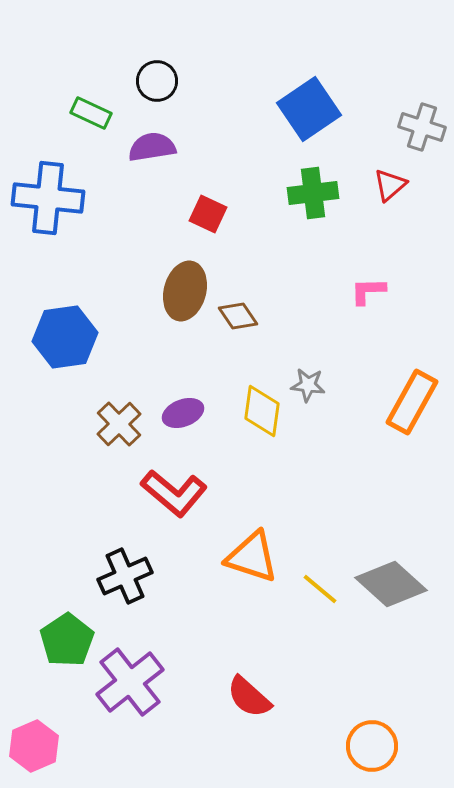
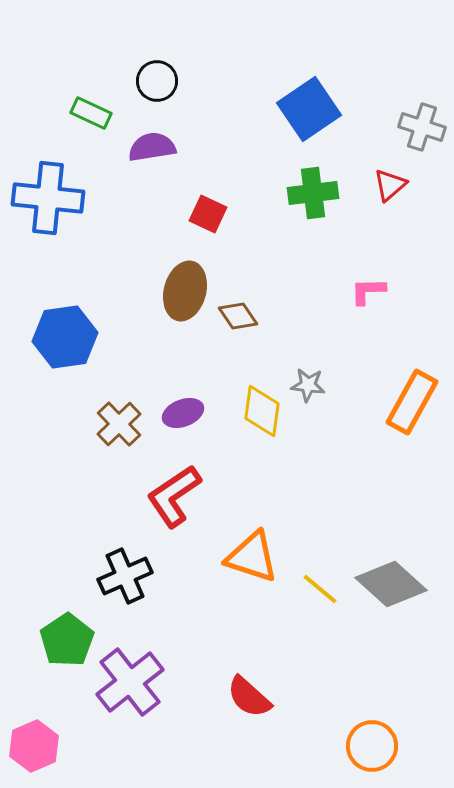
red L-shape: moved 3 px down; rotated 106 degrees clockwise
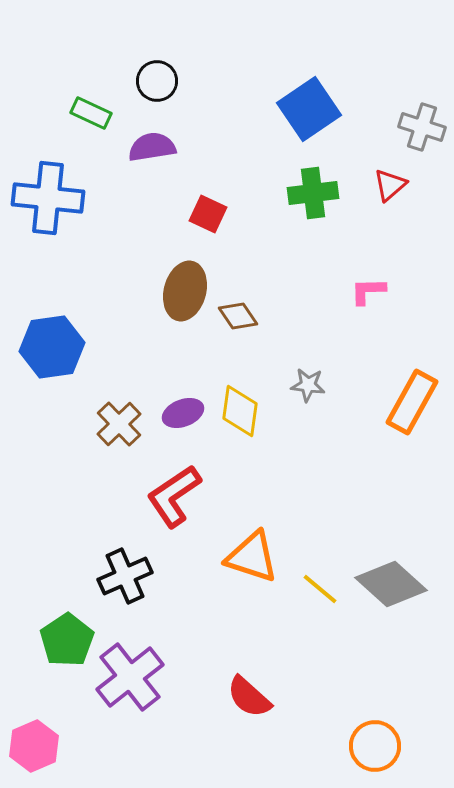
blue hexagon: moved 13 px left, 10 px down
yellow diamond: moved 22 px left
purple cross: moved 5 px up
orange circle: moved 3 px right
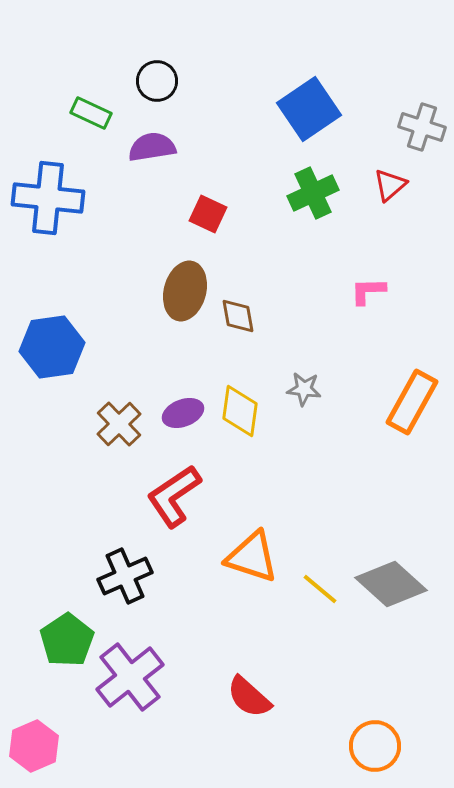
green cross: rotated 18 degrees counterclockwise
brown diamond: rotated 24 degrees clockwise
gray star: moved 4 px left, 4 px down
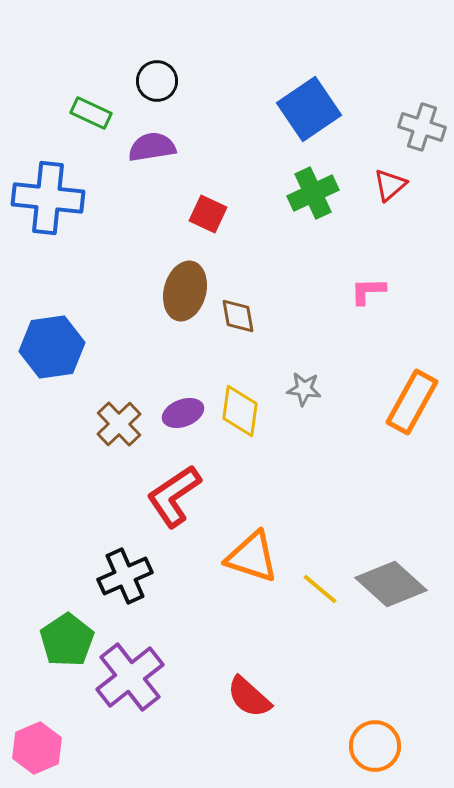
pink hexagon: moved 3 px right, 2 px down
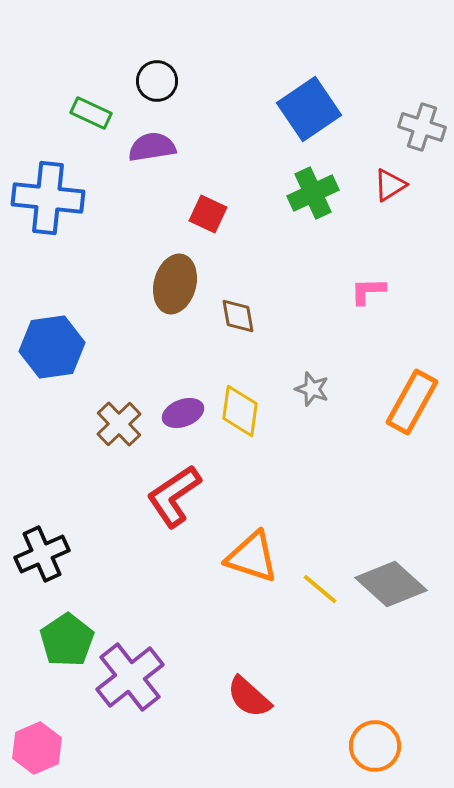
red triangle: rotated 9 degrees clockwise
brown ellipse: moved 10 px left, 7 px up
gray star: moved 8 px right; rotated 12 degrees clockwise
black cross: moved 83 px left, 22 px up
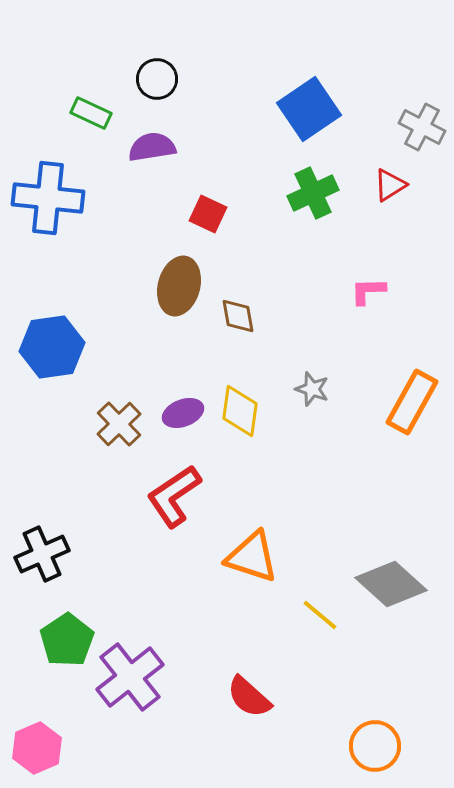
black circle: moved 2 px up
gray cross: rotated 9 degrees clockwise
brown ellipse: moved 4 px right, 2 px down
yellow line: moved 26 px down
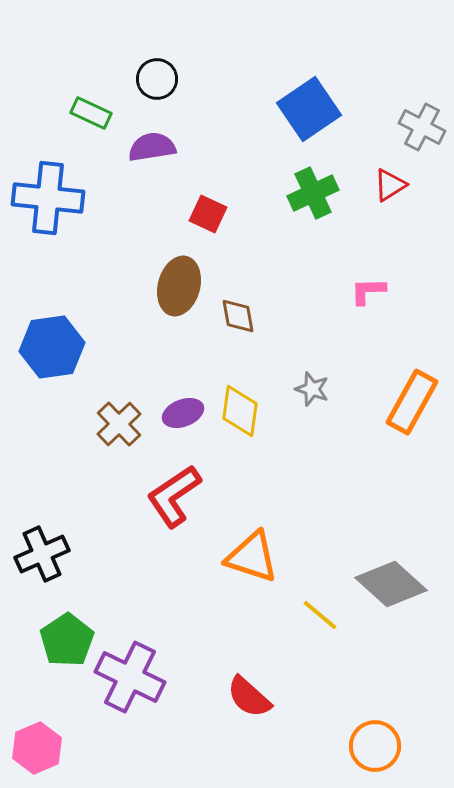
purple cross: rotated 26 degrees counterclockwise
